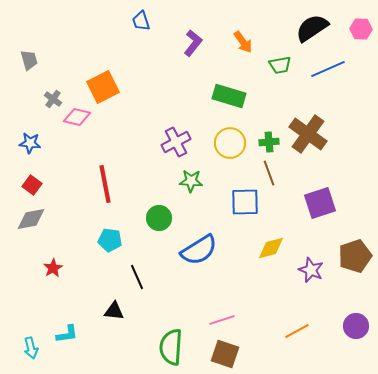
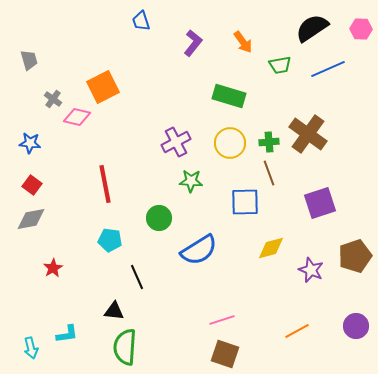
green semicircle: moved 46 px left
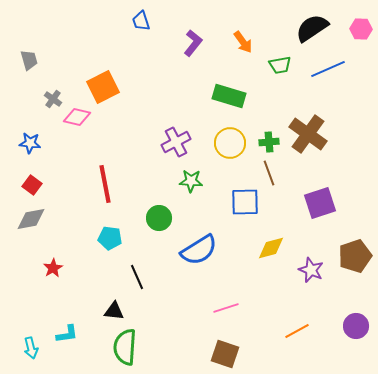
cyan pentagon: moved 2 px up
pink line: moved 4 px right, 12 px up
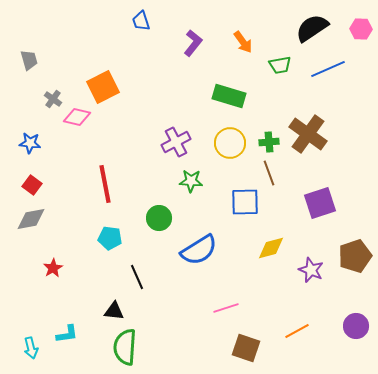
brown square: moved 21 px right, 6 px up
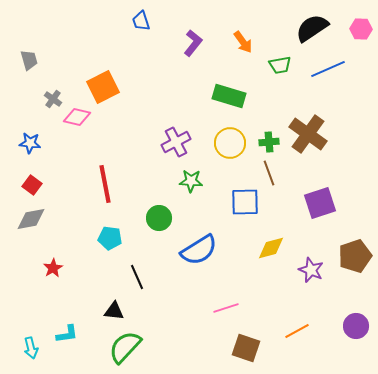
green semicircle: rotated 39 degrees clockwise
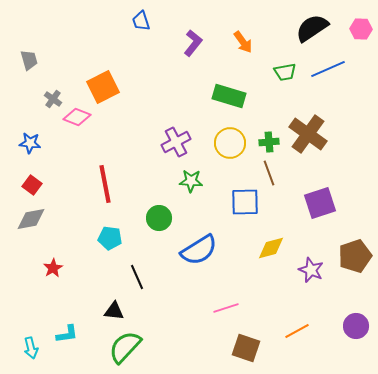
green trapezoid: moved 5 px right, 7 px down
pink diamond: rotated 8 degrees clockwise
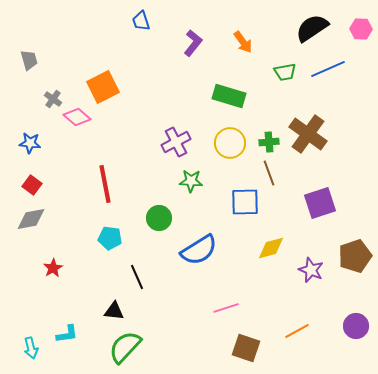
pink diamond: rotated 20 degrees clockwise
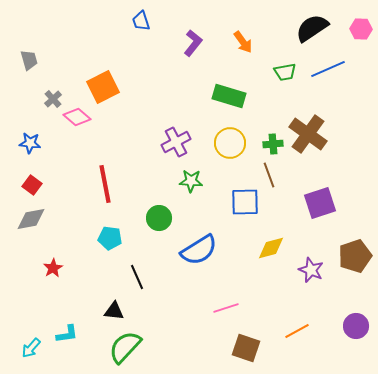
gray cross: rotated 12 degrees clockwise
green cross: moved 4 px right, 2 px down
brown line: moved 2 px down
cyan arrow: rotated 55 degrees clockwise
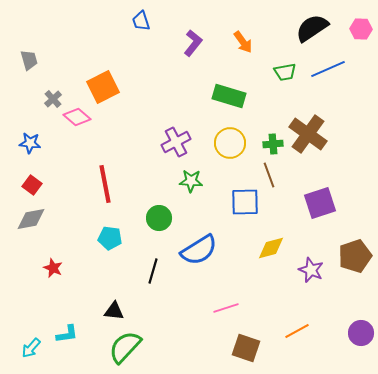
red star: rotated 18 degrees counterclockwise
black line: moved 16 px right, 6 px up; rotated 40 degrees clockwise
purple circle: moved 5 px right, 7 px down
